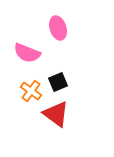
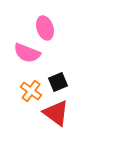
pink ellipse: moved 13 px left
red triangle: moved 1 px up
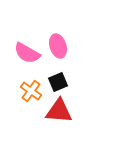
pink ellipse: moved 13 px right, 18 px down
pink semicircle: rotated 8 degrees clockwise
red triangle: moved 3 px right, 2 px up; rotated 32 degrees counterclockwise
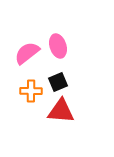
pink semicircle: rotated 112 degrees clockwise
orange cross: rotated 35 degrees counterclockwise
red triangle: moved 2 px right
